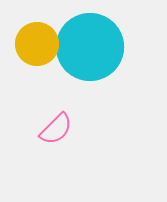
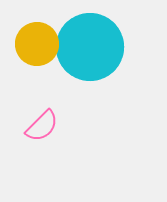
pink semicircle: moved 14 px left, 3 px up
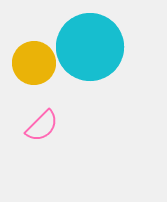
yellow circle: moved 3 px left, 19 px down
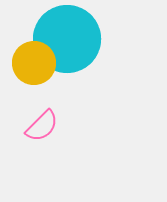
cyan circle: moved 23 px left, 8 px up
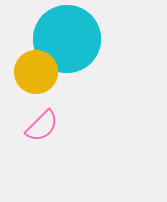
yellow circle: moved 2 px right, 9 px down
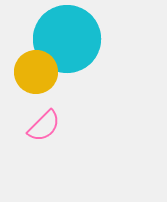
pink semicircle: moved 2 px right
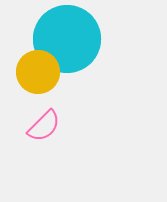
yellow circle: moved 2 px right
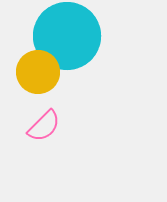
cyan circle: moved 3 px up
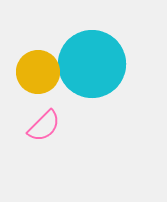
cyan circle: moved 25 px right, 28 px down
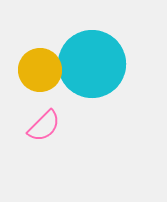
yellow circle: moved 2 px right, 2 px up
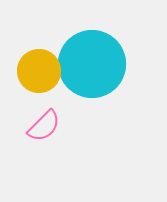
yellow circle: moved 1 px left, 1 px down
